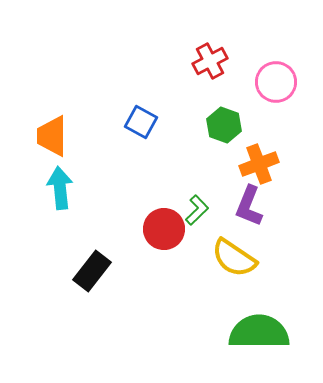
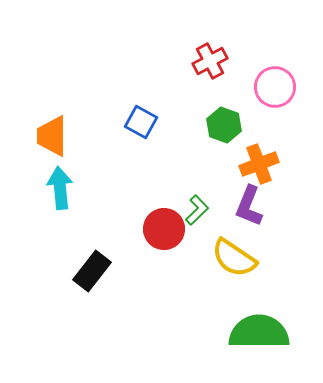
pink circle: moved 1 px left, 5 px down
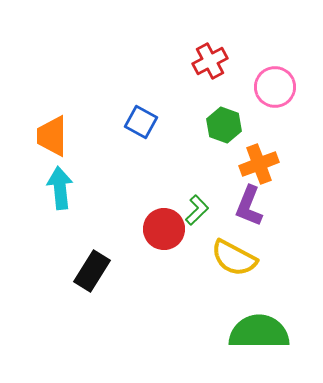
yellow semicircle: rotated 6 degrees counterclockwise
black rectangle: rotated 6 degrees counterclockwise
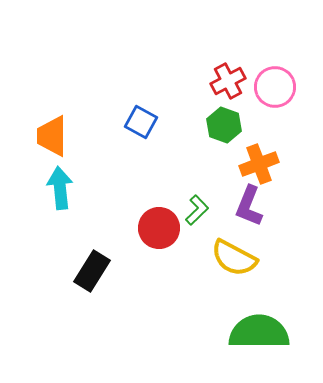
red cross: moved 18 px right, 20 px down
red circle: moved 5 px left, 1 px up
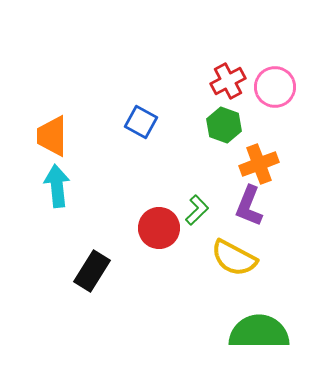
cyan arrow: moved 3 px left, 2 px up
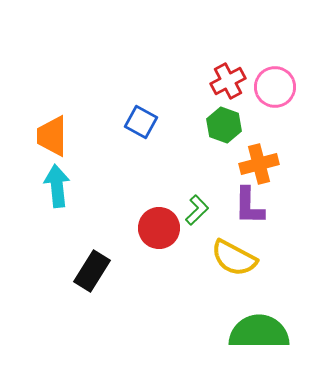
orange cross: rotated 6 degrees clockwise
purple L-shape: rotated 21 degrees counterclockwise
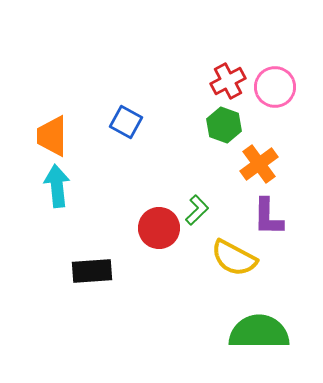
blue square: moved 15 px left
orange cross: rotated 21 degrees counterclockwise
purple L-shape: moved 19 px right, 11 px down
black rectangle: rotated 54 degrees clockwise
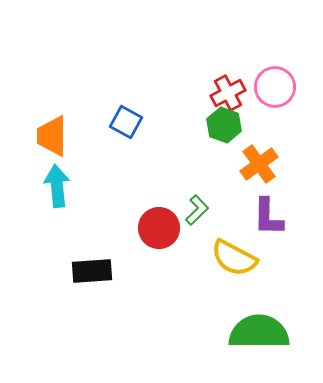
red cross: moved 12 px down
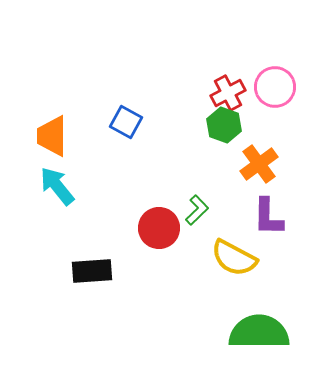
cyan arrow: rotated 33 degrees counterclockwise
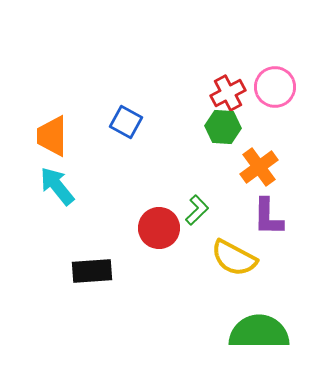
green hexagon: moved 1 px left, 2 px down; rotated 16 degrees counterclockwise
orange cross: moved 3 px down
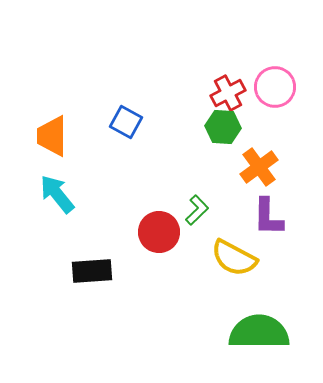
cyan arrow: moved 8 px down
red circle: moved 4 px down
